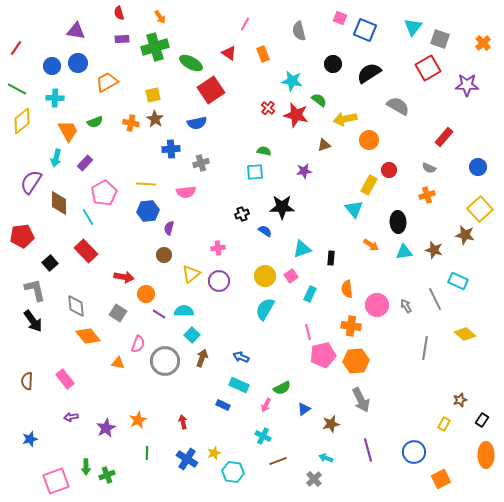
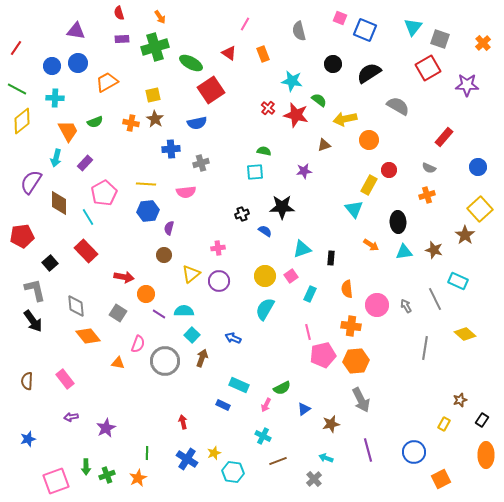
brown star at (465, 235): rotated 24 degrees clockwise
blue arrow at (241, 357): moved 8 px left, 19 px up
orange star at (138, 420): moved 58 px down
blue star at (30, 439): moved 2 px left
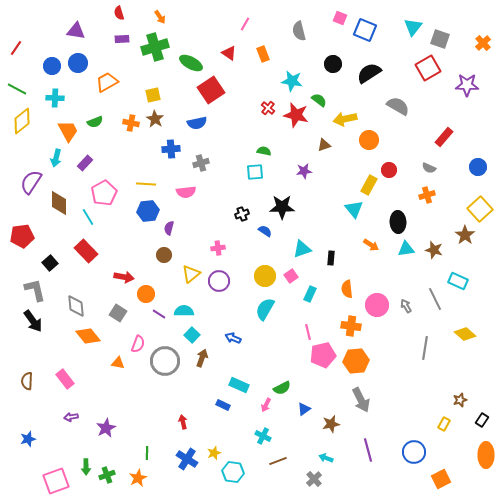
cyan triangle at (404, 252): moved 2 px right, 3 px up
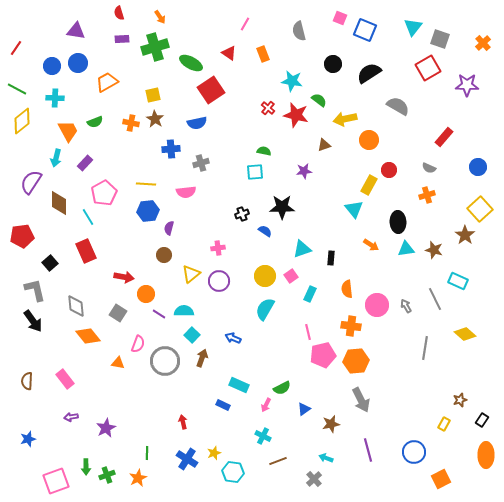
red rectangle at (86, 251): rotated 20 degrees clockwise
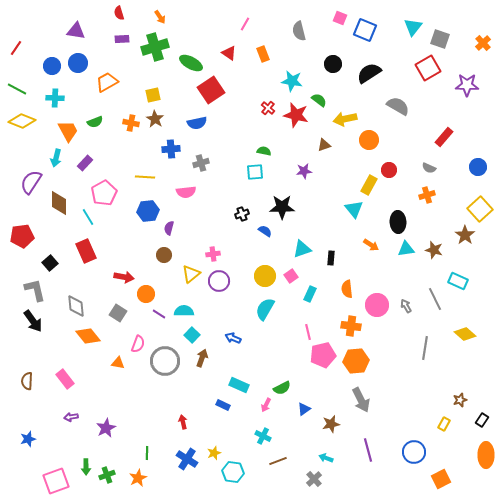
yellow diamond at (22, 121): rotated 60 degrees clockwise
yellow line at (146, 184): moved 1 px left, 7 px up
pink cross at (218, 248): moved 5 px left, 6 px down
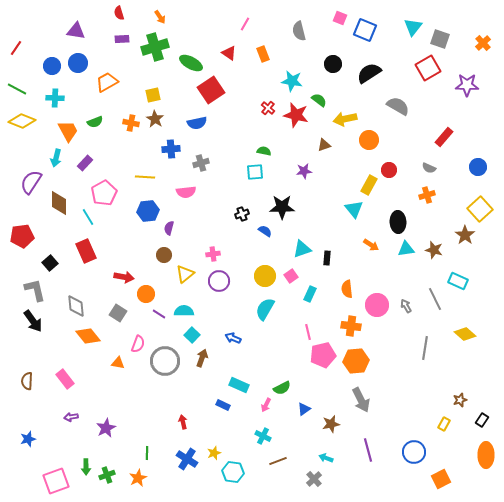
black rectangle at (331, 258): moved 4 px left
yellow triangle at (191, 274): moved 6 px left
